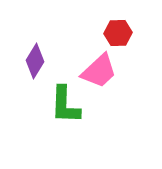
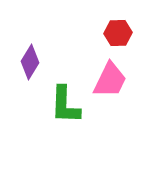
purple diamond: moved 5 px left, 1 px down
pink trapezoid: moved 11 px right, 9 px down; rotated 21 degrees counterclockwise
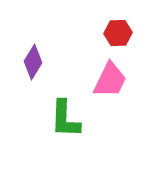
purple diamond: moved 3 px right
green L-shape: moved 14 px down
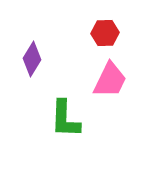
red hexagon: moved 13 px left
purple diamond: moved 1 px left, 3 px up
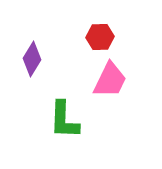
red hexagon: moved 5 px left, 4 px down
green L-shape: moved 1 px left, 1 px down
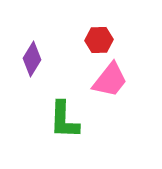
red hexagon: moved 1 px left, 3 px down
pink trapezoid: rotated 12 degrees clockwise
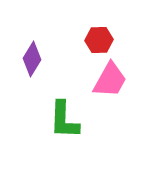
pink trapezoid: rotated 9 degrees counterclockwise
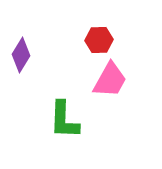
purple diamond: moved 11 px left, 4 px up
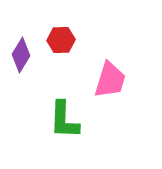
red hexagon: moved 38 px left
pink trapezoid: rotated 12 degrees counterclockwise
